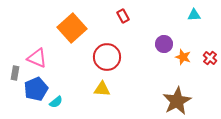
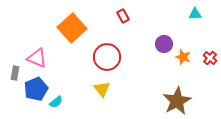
cyan triangle: moved 1 px right, 1 px up
yellow triangle: rotated 48 degrees clockwise
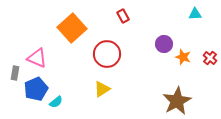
red circle: moved 3 px up
yellow triangle: rotated 36 degrees clockwise
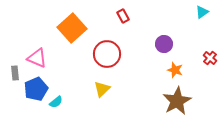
cyan triangle: moved 7 px right, 2 px up; rotated 32 degrees counterclockwise
orange star: moved 8 px left, 13 px down
gray rectangle: rotated 16 degrees counterclockwise
yellow triangle: rotated 12 degrees counterclockwise
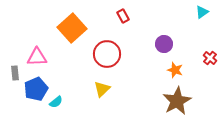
pink triangle: moved 1 px up; rotated 25 degrees counterclockwise
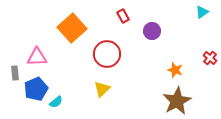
purple circle: moved 12 px left, 13 px up
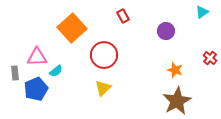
purple circle: moved 14 px right
red circle: moved 3 px left, 1 px down
yellow triangle: moved 1 px right, 1 px up
cyan semicircle: moved 31 px up
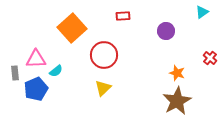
red rectangle: rotated 64 degrees counterclockwise
pink triangle: moved 1 px left, 2 px down
orange star: moved 2 px right, 3 px down
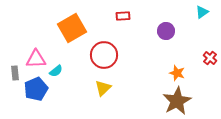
orange square: rotated 12 degrees clockwise
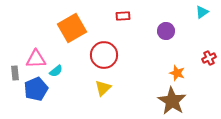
red cross: moved 1 px left; rotated 24 degrees clockwise
brown star: moved 5 px left; rotated 12 degrees counterclockwise
